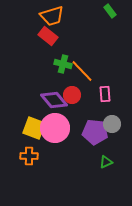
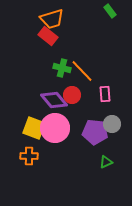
orange trapezoid: moved 3 px down
green cross: moved 1 px left, 4 px down
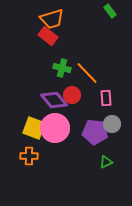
orange line: moved 5 px right, 2 px down
pink rectangle: moved 1 px right, 4 px down
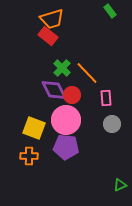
green cross: rotated 30 degrees clockwise
purple diamond: moved 10 px up; rotated 12 degrees clockwise
pink circle: moved 11 px right, 8 px up
purple pentagon: moved 29 px left, 15 px down
green triangle: moved 14 px right, 23 px down
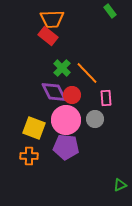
orange trapezoid: rotated 15 degrees clockwise
purple diamond: moved 2 px down
gray circle: moved 17 px left, 5 px up
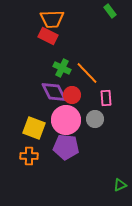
red rectangle: rotated 12 degrees counterclockwise
green cross: rotated 18 degrees counterclockwise
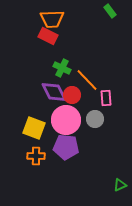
orange line: moved 7 px down
orange cross: moved 7 px right
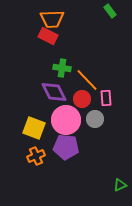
green cross: rotated 18 degrees counterclockwise
red circle: moved 10 px right, 4 px down
orange cross: rotated 24 degrees counterclockwise
